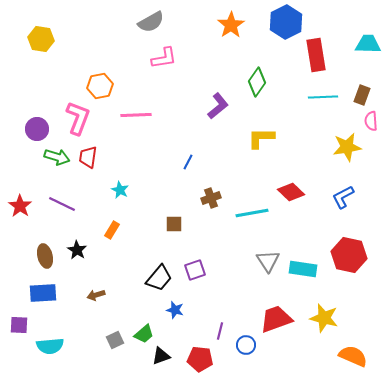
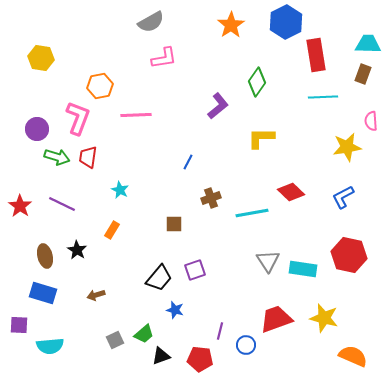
yellow hexagon at (41, 39): moved 19 px down
brown rectangle at (362, 95): moved 1 px right, 21 px up
blue rectangle at (43, 293): rotated 20 degrees clockwise
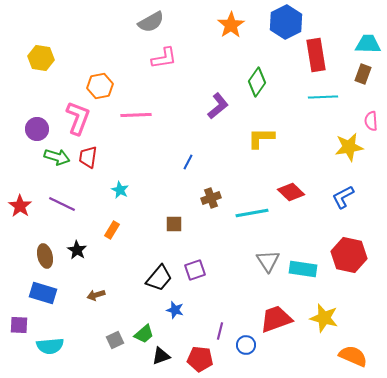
yellow star at (347, 147): moved 2 px right
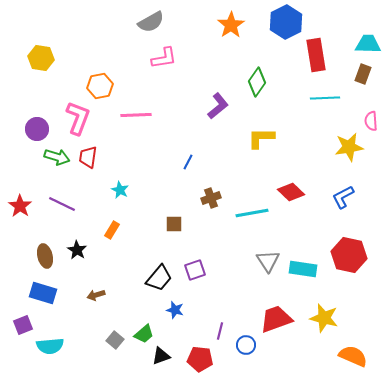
cyan line at (323, 97): moved 2 px right, 1 px down
purple square at (19, 325): moved 4 px right; rotated 24 degrees counterclockwise
gray square at (115, 340): rotated 24 degrees counterclockwise
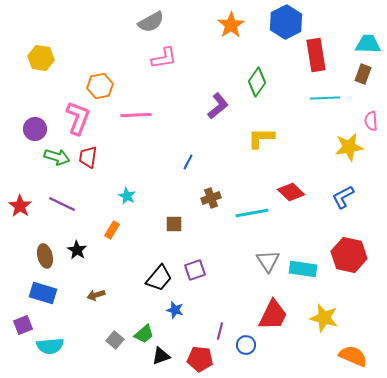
purple circle at (37, 129): moved 2 px left
cyan star at (120, 190): moved 7 px right, 6 px down
red trapezoid at (276, 319): moved 3 px left, 4 px up; rotated 136 degrees clockwise
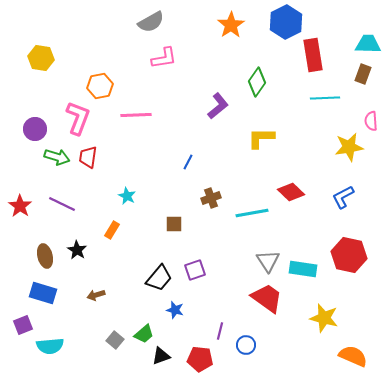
red rectangle at (316, 55): moved 3 px left
red trapezoid at (273, 315): moved 6 px left, 17 px up; rotated 80 degrees counterclockwise
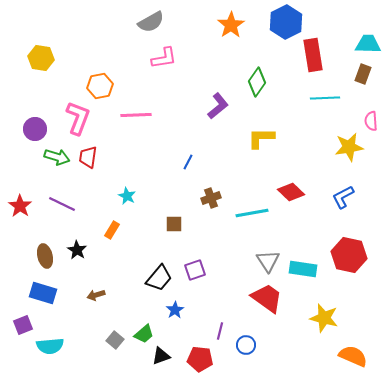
blue star at (175, 310): rotated 24 degrees clockwise
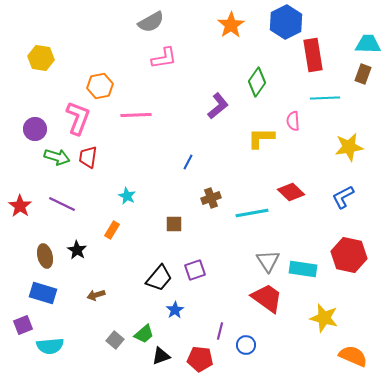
pink semicircle at (371, 121): moved 78 px left
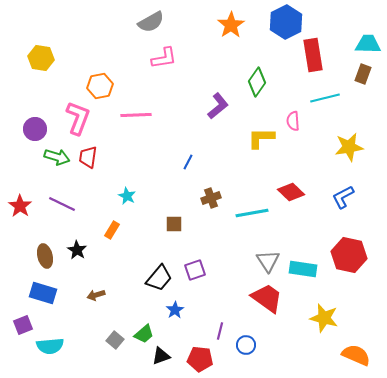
cyan line at (325, 98): rotated 12 degrees counterclockwise
orange semicircle at (353, 356): moved 3 px right, 1 px up
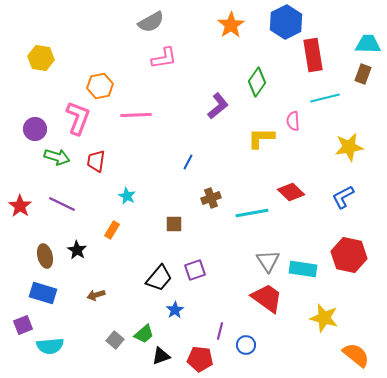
red trapezoid at (88, 157): moved 8 px right, 4 px down
orange semicircle at (356, 355): rotated 16 degrees clockwise
